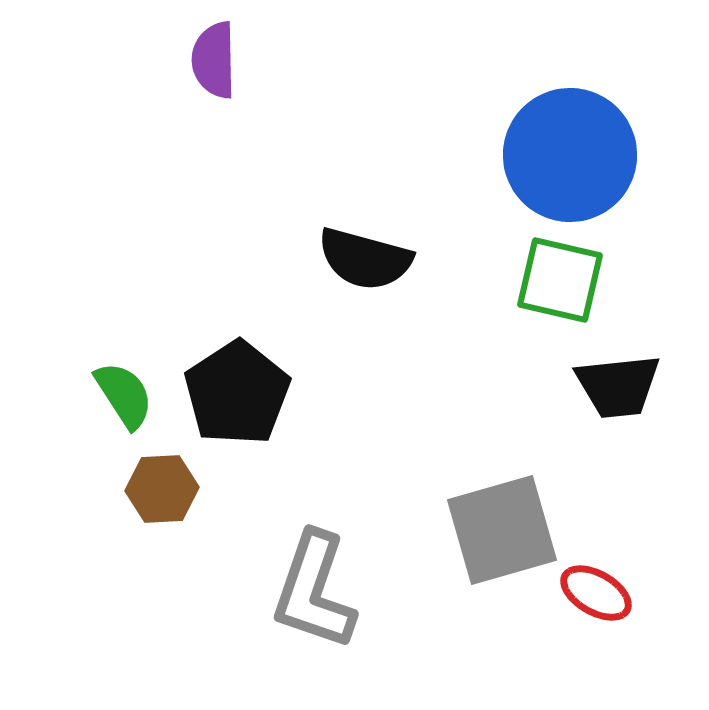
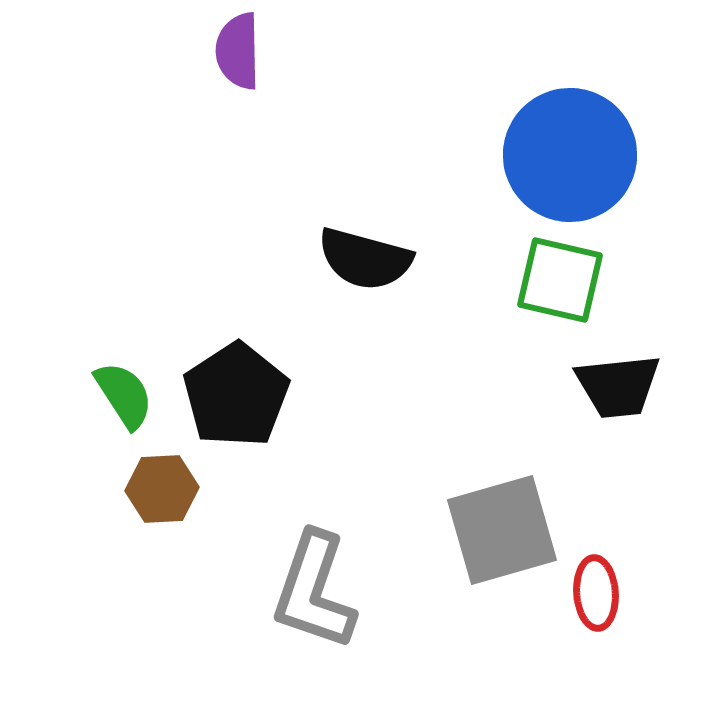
purple semicircle: moved 24 px right, 9 px up
black pentagon: moved 1 px left, 2 px down
red ellipse: rotated 56 degrees clockwise
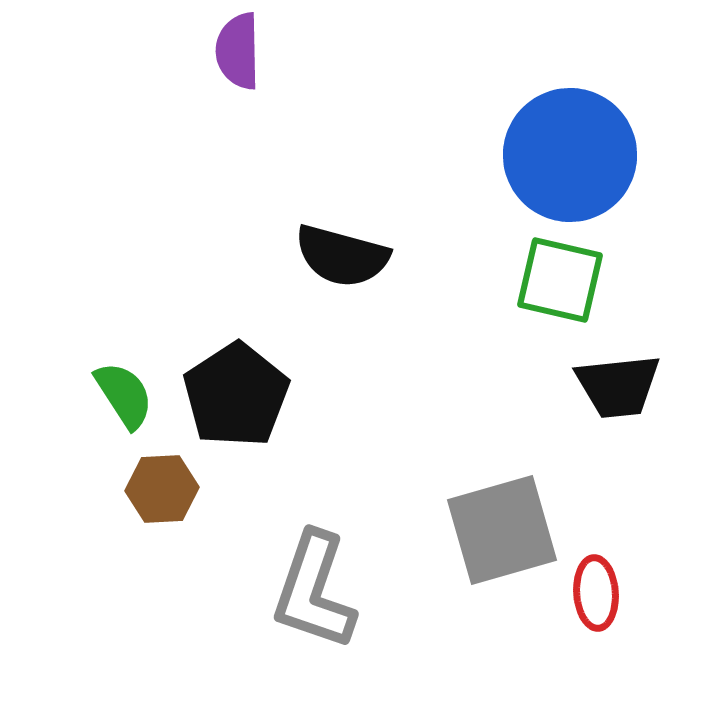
black semicircle: moved 23 px left, 3 px up
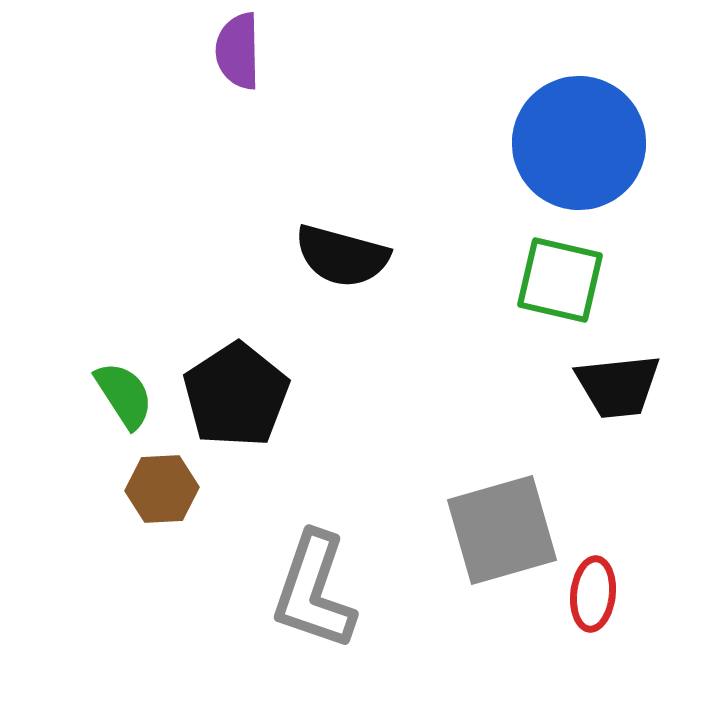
blue circle: moved 9 px right, 12 px up
red ellipse: moved 3 px left, 1 px down; rotated 10 degrees clockwise
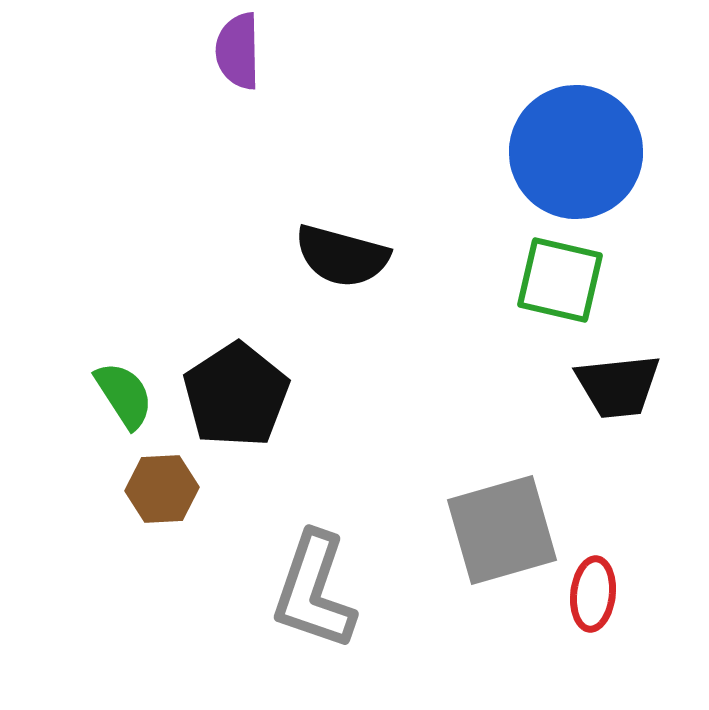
blue circle: moved 3 px left, 9 px down
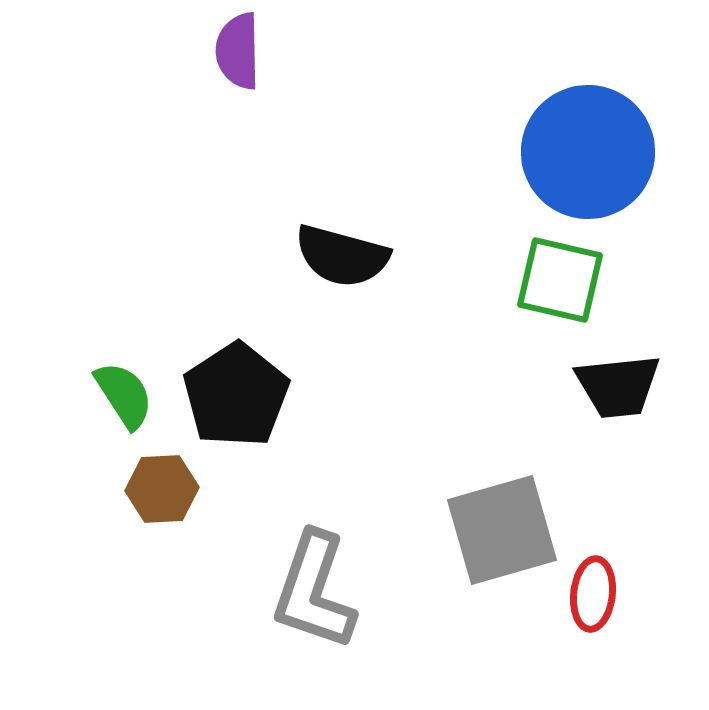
blue circle: moved 12 px right
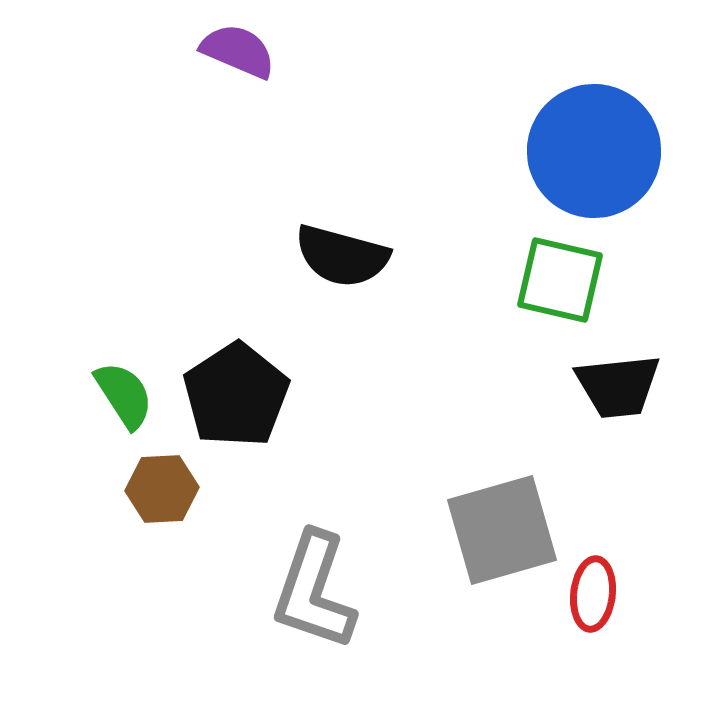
purple semicircle: rotated 114 degrees clockwise
blue circle: moved 6 px right, 1 px up
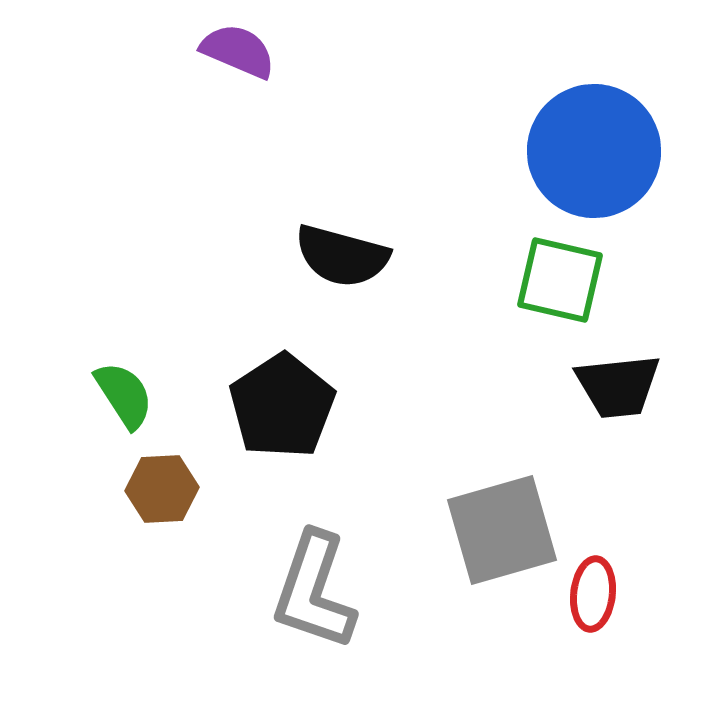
black pentagon: moved 46 px right, 11 px down
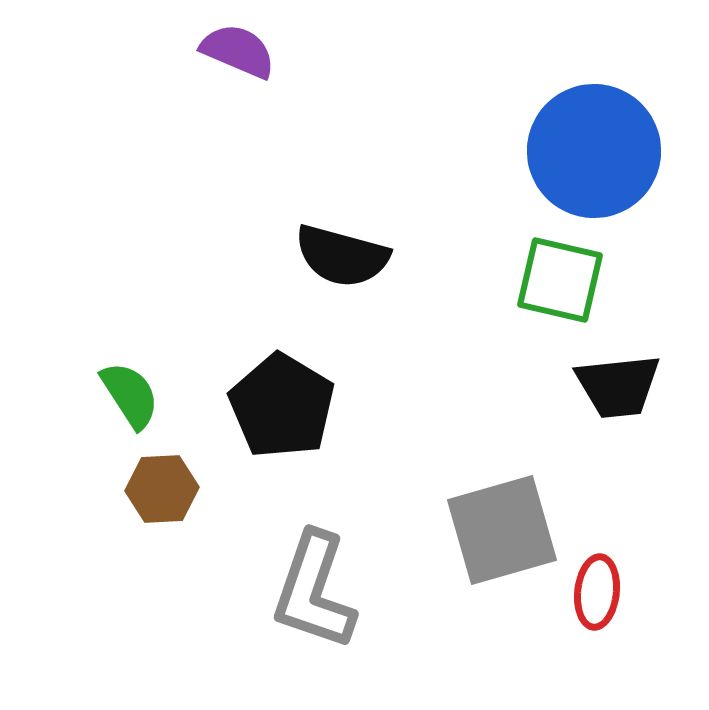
green semicircle: moved 6 px right
black pentagon: rotated 8 degrees counterclockwise
red ellipse: moved 4 px right, 2 px up
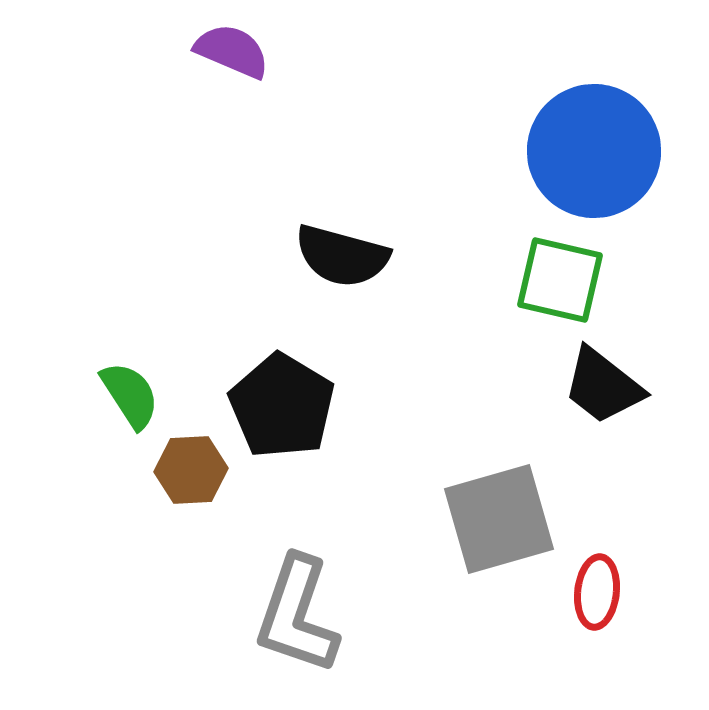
purple semicircle: moved 6 px left
black trapezoid: moved 15 px left; rotated 44 degrees clockwise
brown hexagon: moved 29 px right, 19 px up
gray square: moved 3 px left, 11 px up
gray L-shape: moved 17 px left, 24 px down
